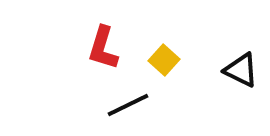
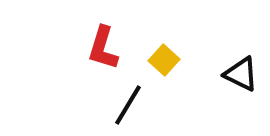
black triangle: moved 4 px down
black line: rotated 33 degrees counterclockwise
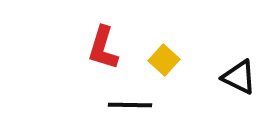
black triangle: moved 2 px left, 3 px down
black line: moved 2 px right; rotated 60 degrees clockwise
